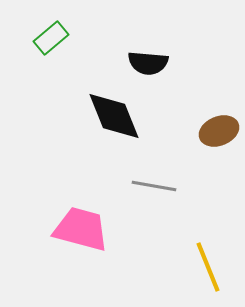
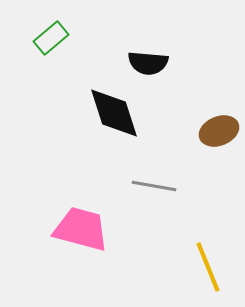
black diamond: moved 3 px up; rotated 4 degrees clockwise
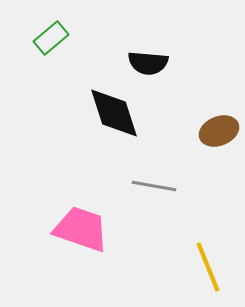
pink trapezoid: rotated 4 degrees clockwise
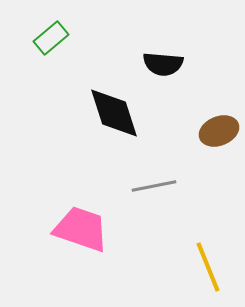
black semicircle: moved 15 px right, 1 px down
gray line: rotated 21 degrees counterclockwise
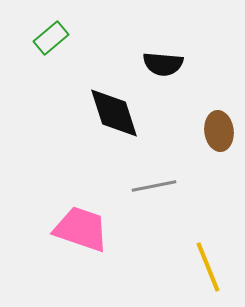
brown ellipse: rotated 75 degrees counterclockwise
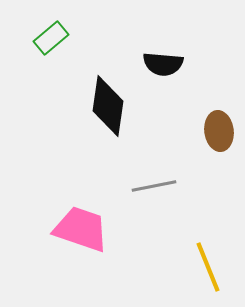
black diamond: moved 6 px left, 7 px up; rotated 26 degrees clockwise
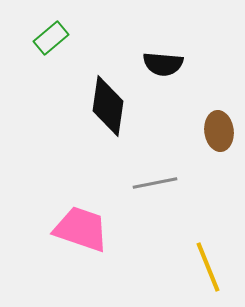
gray line: moved 1 px right, 3 px up
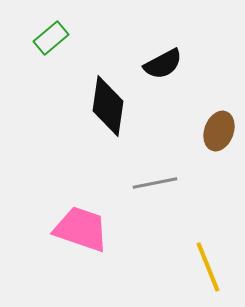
black semicircle: rotated 33 degrees counterclockwise
brown ellipse: rotated 27 degrees clockwise
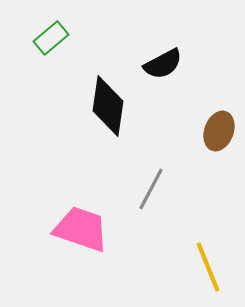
gray line: moved 4 px left, 6 px down; rotated 51 degrees counterclockwise
